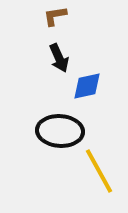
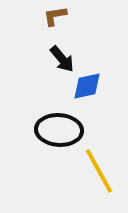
black arrow: moved 3 px right, 1 px down; rotated 16 degrees counterclockwise
black ellipse: moved 1 px left, 1 px up
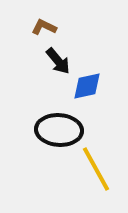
brown L-shape: moved 11 px left, 11 px down; rotated 35 degrees clockwise
black arrow: moved 4 px left, 2 px down
yellow line: moved 3 px left, 2 px up
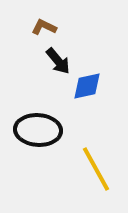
black ellipse: moved 21 px left
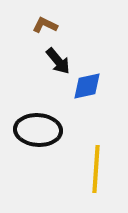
brown L-shape: moved 1 px right, 2 px up
yellow line: rotated 33 degrees clockwise
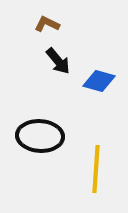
brown L-shape: moved 2 px right, 1 px up
blue diamond: moved 12 px right, 5 px up; rotated 28 degrees clockwise
black ellipse: moved 2 px right, 6 px down
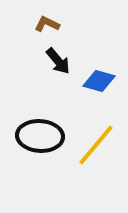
yellow line: moved 24 px up; rotated 36 degrees clockwise
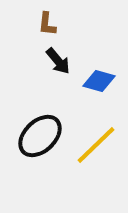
brown L-shape: rotated 110 degrees counterclockwise
black ellipse: rotated 48 degrees counterclockwise
yellow line: rotated 6 degrees clockwise
